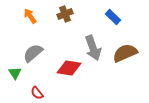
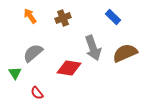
brown cross: moved 2 px left, 4 px down
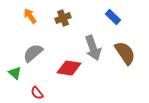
brown semicircle: rotated 80 degrees clockwise
green triangle: rotated 16 degrees counterclockwise
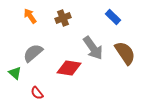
gray arrow: rotated 15 degrees counterclockwise
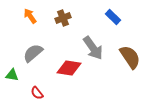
brown semicircle: moved 5 px right, 4 px down
green triangle: moved 3 px left, 2 px down; rotated 32 degrees counterclockwise
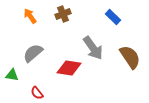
brown cross: moved 4 px up
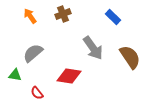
red diamond: moved 8 px down
green triangle: moved 3 px right
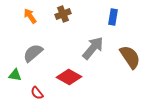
blue rectangle: rotated 56 degrees clockwise
gray arrow: rotated 105 degrees counterclockwise
red diamond: moved 1 px down; rotated 20 degrees clockwise
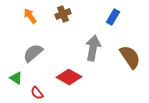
blue rectangle: rotated 21 degrees clockwise
gray arrow: rotated 30 degrees counterclockwise
green triangle: moved 1 px right, 3 px down; rotated 24 degrees clockwise
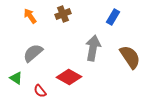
red semicircle: moved 3 px right, 2 px up
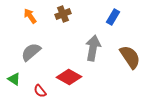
gray semicircle: moved 2 px left, 1 px up
green triangle: moved 2 px left, 1 px down
